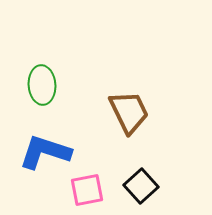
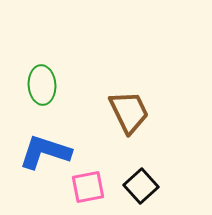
pink square: moved 1 px right, 3 px up
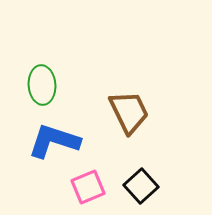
blue L-shape: moved 9 px right, 11 px up
pink square: rotated 12 degrees counterclockwise
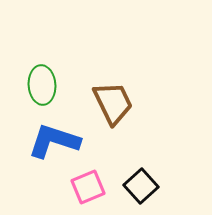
brown trapezoid: moved 16 px left, 9 px up
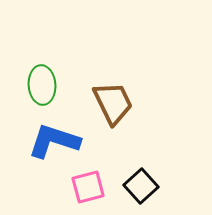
pink square: rotated 8 degrees clockwise
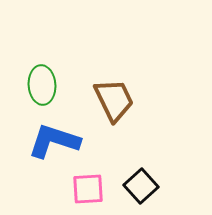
brown trapezoid: moved 1 px right, 3 px up
pink square: moved 2 px down; rotated 12 degrees clockwise
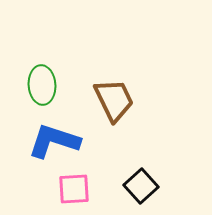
pink square: moved 14 px left
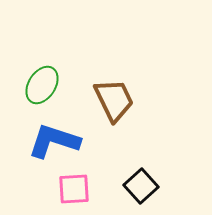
green ellipse: rotated 36 degrees clockwise
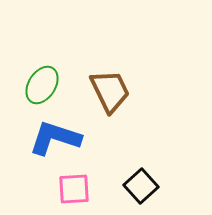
brown trapezoid: moved 4 px left, 9 px up
blue L-shape: moved 1 px right, 3 px up
